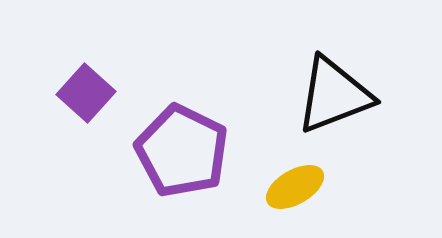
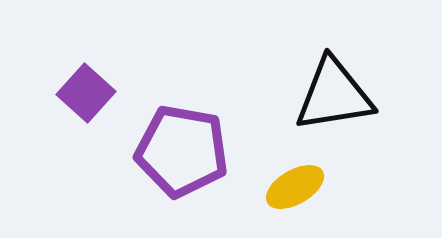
black triangle: rotated 12 degrees clockwise
purple pentagon: rotated 16 degrees counterclockwise
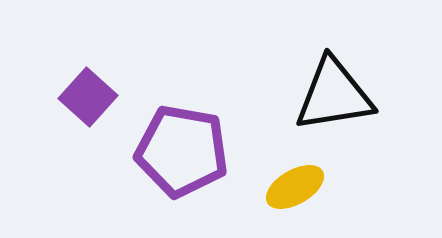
purple square: moved 2 px right, 4 px down
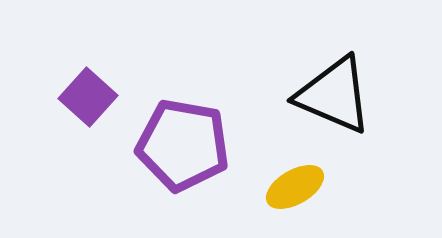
black triangle: rotated 32 degrees clockwise
purple pentagon: moved 1 px right, 6 px up
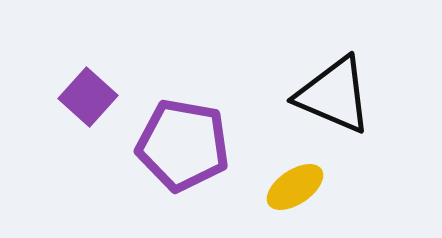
yellow ellipse: rotated 4 degrees counterclockwise
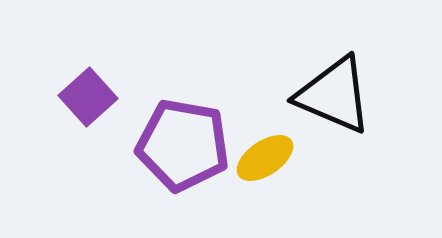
purple square: rotated 6 degrees clockwise
yellow ellipse: moved 30 px left, 29 px up
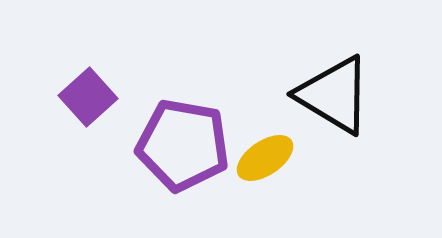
black triangle: rotated 8 degrees clockwise
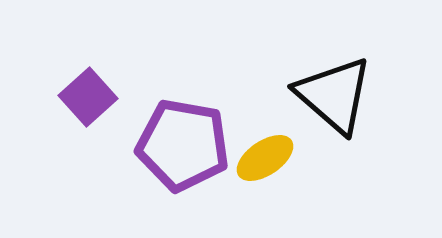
black triangle: rotated 10 degrees clockwise
